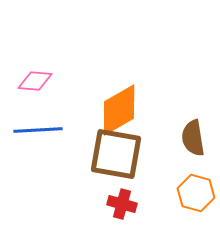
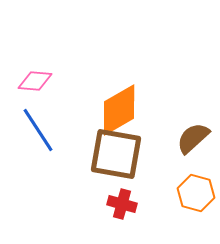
blue line: rotated 60 degrees clockwise
brown semicircle: rotated 57 degrees clockwise
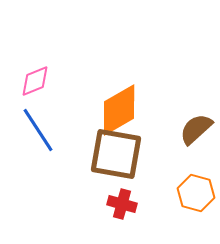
pink diamond: rotated 28 degrees counterclockwise
brown semicircle: moved 3 px right, 9 px up
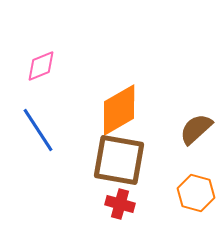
pink diamond: moved 6 px right, 15 px up
brown square: moved 3 px right, 6 px down
red cross: moved 2 px left
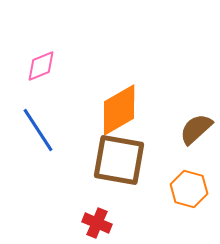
orange hexagon: moved 7 px left, 4 px up
red cross: moved 23 px left, 19 px down; rotated 8 degrees clockwise
